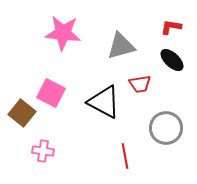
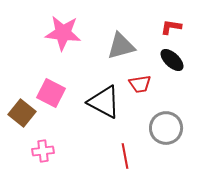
pink cross: rotated 15 degrees counterclockwise
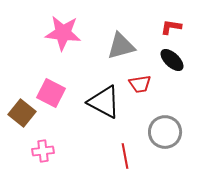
gray circle: moved 1 px left, 4 px down
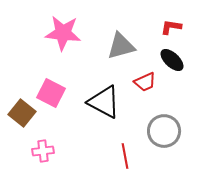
red trapezoid: moved 5 px right, 2 px up; rotated 15 degrees counterclockwise
gray circle: moved 1 px left, 1 px up
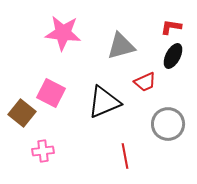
black ellipse: moved 1 px right, 4 px up; rotated 75 degrees clockwise
black triangle: rotated 51 degrees counterclockwise
gray circle: moved 4 px right, 7 px up
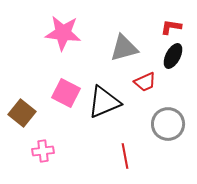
gray triangle: moved 3 px right, 2 px down
pink square: moved 15 px right
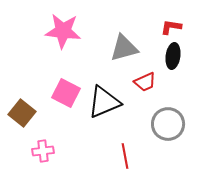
pink star: moved 2 px up
black ellipse: rotated 20 degrees counterclockwise
